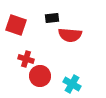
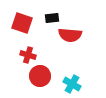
red square: moved 6 px right, 2 px up
red cross: moved 2 px right, 4 px up
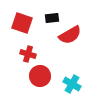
red semicircle: rotated 35 degrees counterclockwise
red cross: moved 1 px up
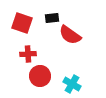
red semicircle: rotated 65 degrees clockwise
red cross: rotated 21 degrees counterclockwise
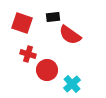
black rectangle: moved 1 px right, 1 px up
red cross: rotated 21 degrees clockwise
red circle: moved 7 px right, 6 px up
cyan cross: rotated 18 degrees clockwise
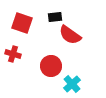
black rectangle: moved 2 px right
red cross: moved 15 px left
red circle: moved 4 px right, 4 px up
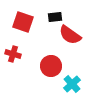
red square: moved 1 px right, 1 px up
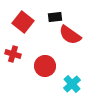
red square: rotated 20 degrees clockwise
red circle: moved 6 px left
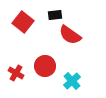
black rectangle: moved 2 px up
red cross: moved 3 px right, 19 px down; rotated 14 degrees clockwise
cyan cross: moved 3 px up
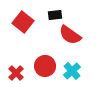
red cross: rotated 14 degrees clockwise
cyan cross: moved 10 px up
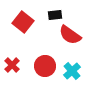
red cross: moved 4 px left, 8 px up
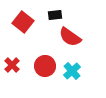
red semicircle: moved 2 px down
